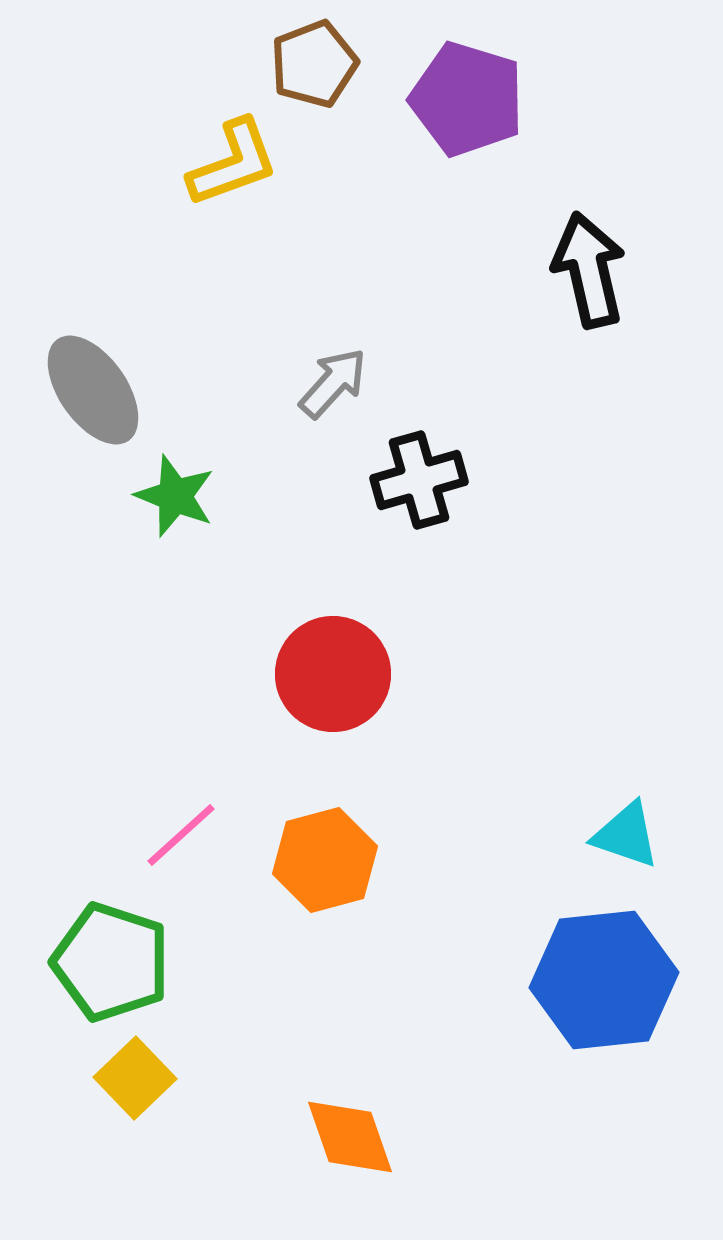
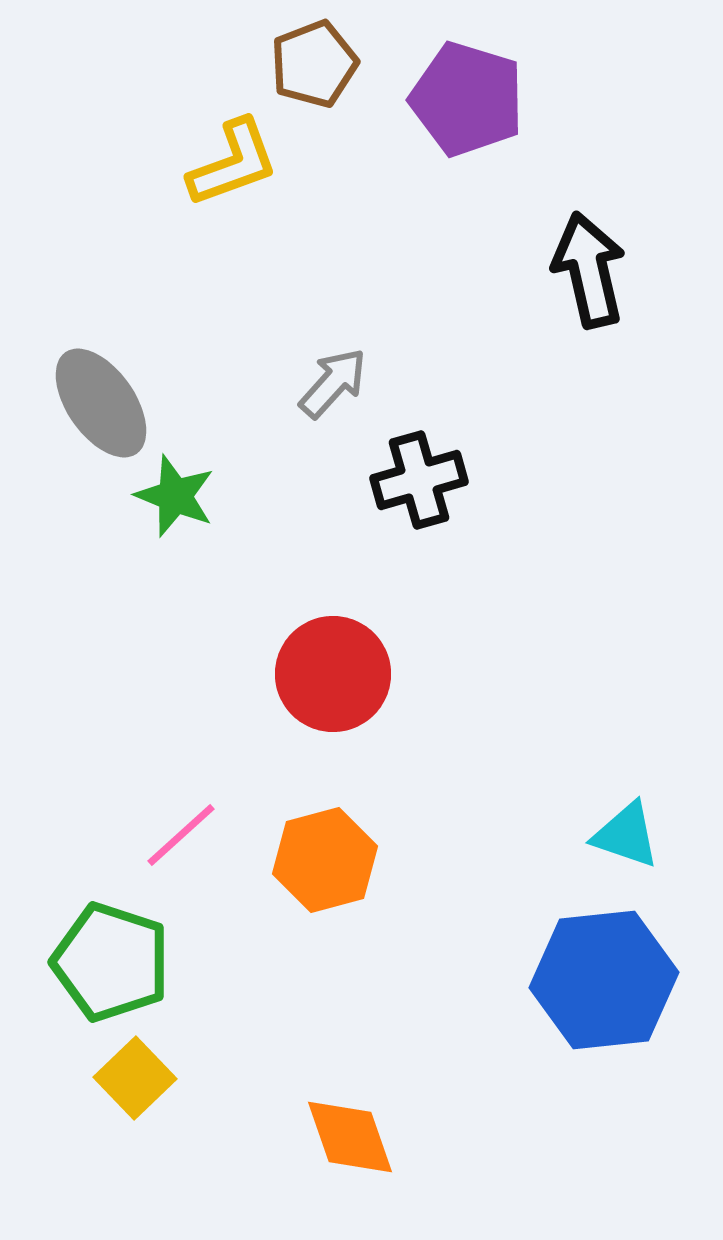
gray ellipse: moved 8 px right, 13 px down
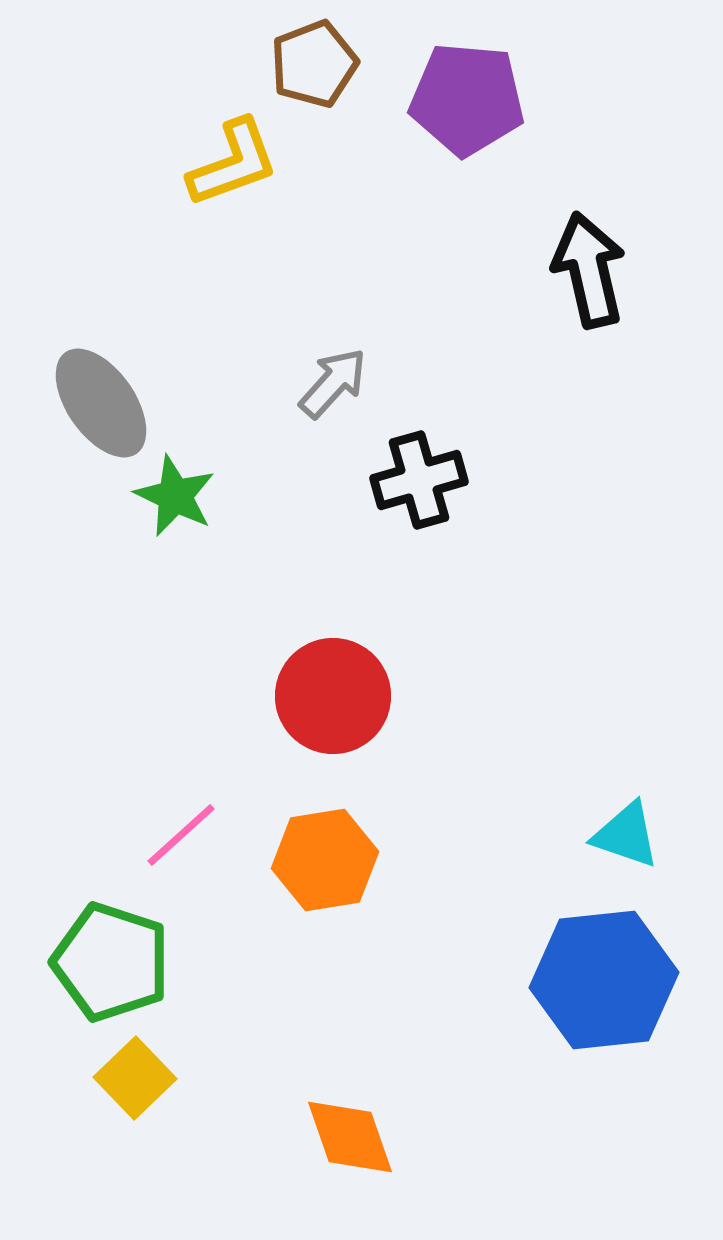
purple pentagon: rotated 12 degrees counterclockwise
green star: rotated 4 degrees clockwise
red circle: moved 22 px down
orange hexagon: rotated 6 degrees clockwise
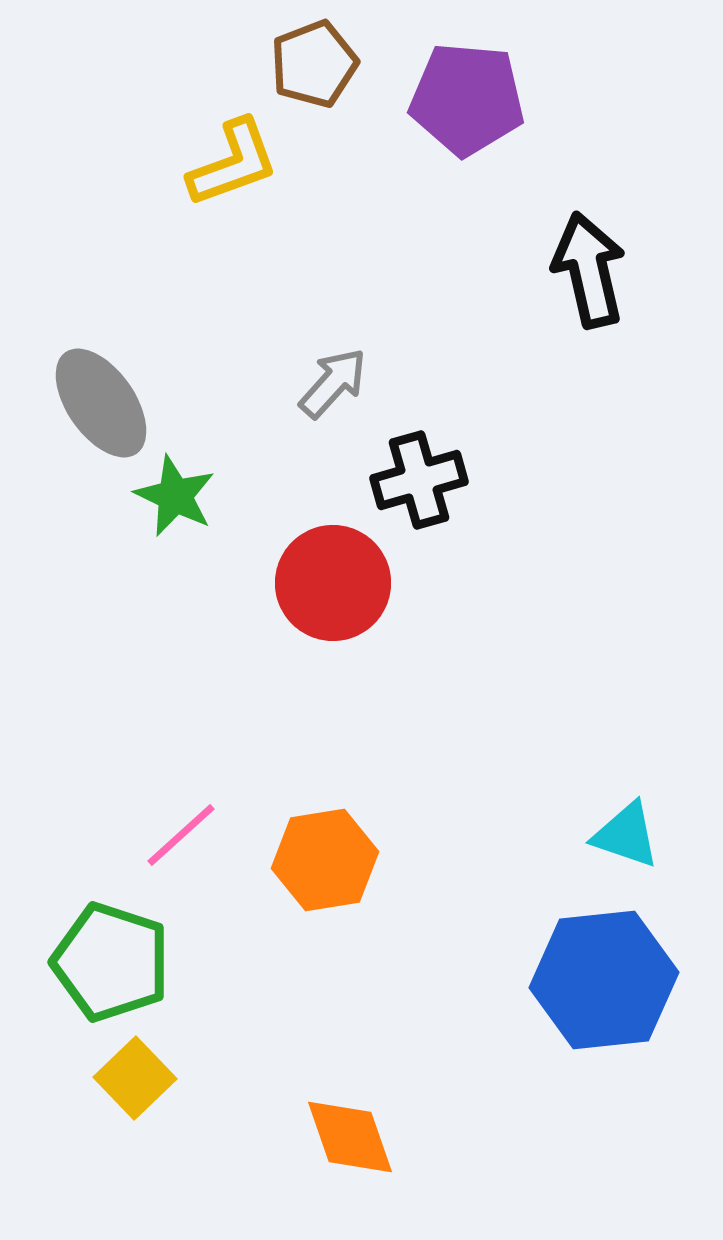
red circle: moved 113 px up
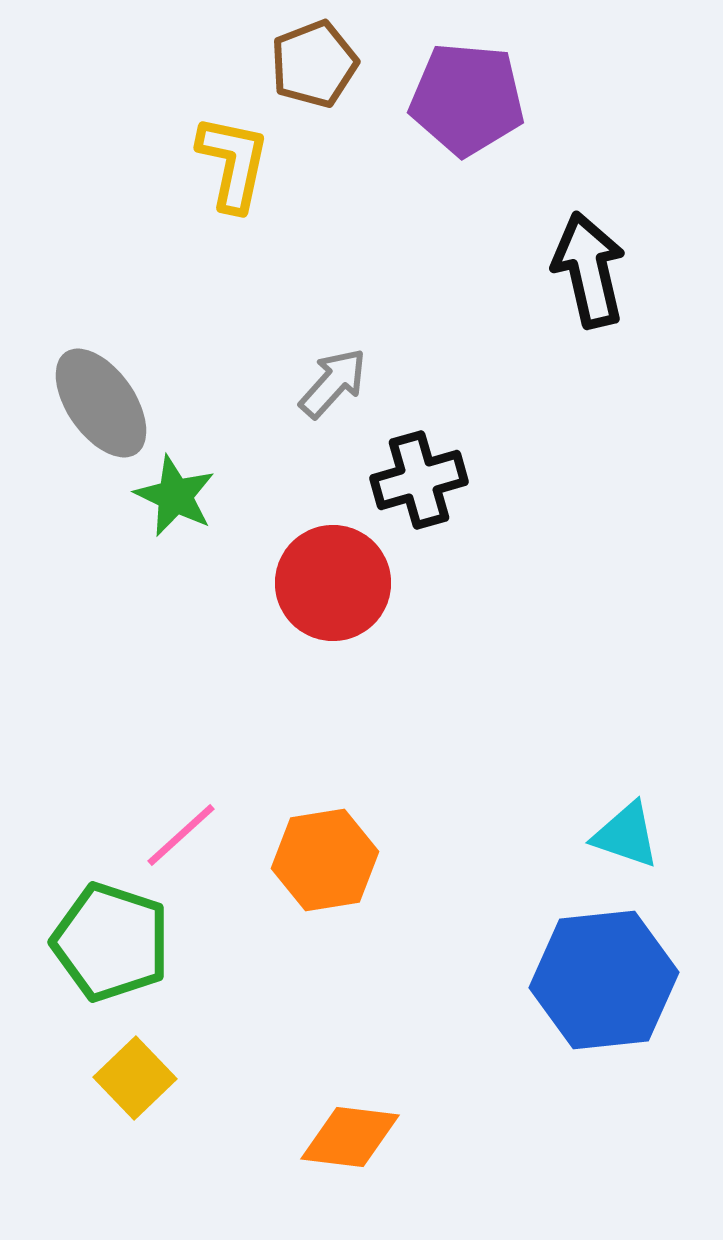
yellow L-shape: rotated 58 degrees counterclockwise
green pentagon: moved 20 px up
orange diamond: rotated 64 degrees counterclockwise
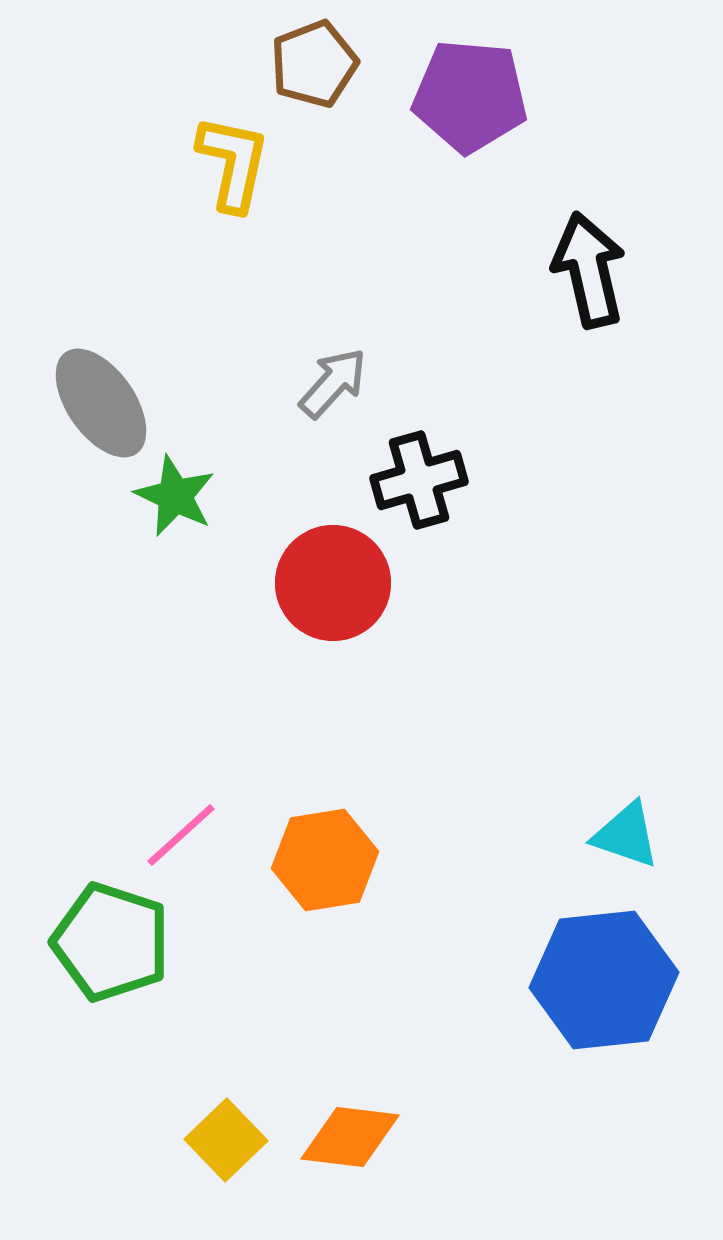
purple pentagon: moved 3 px right, 3 px up
yellow square: moved 91 px right, 62 px down
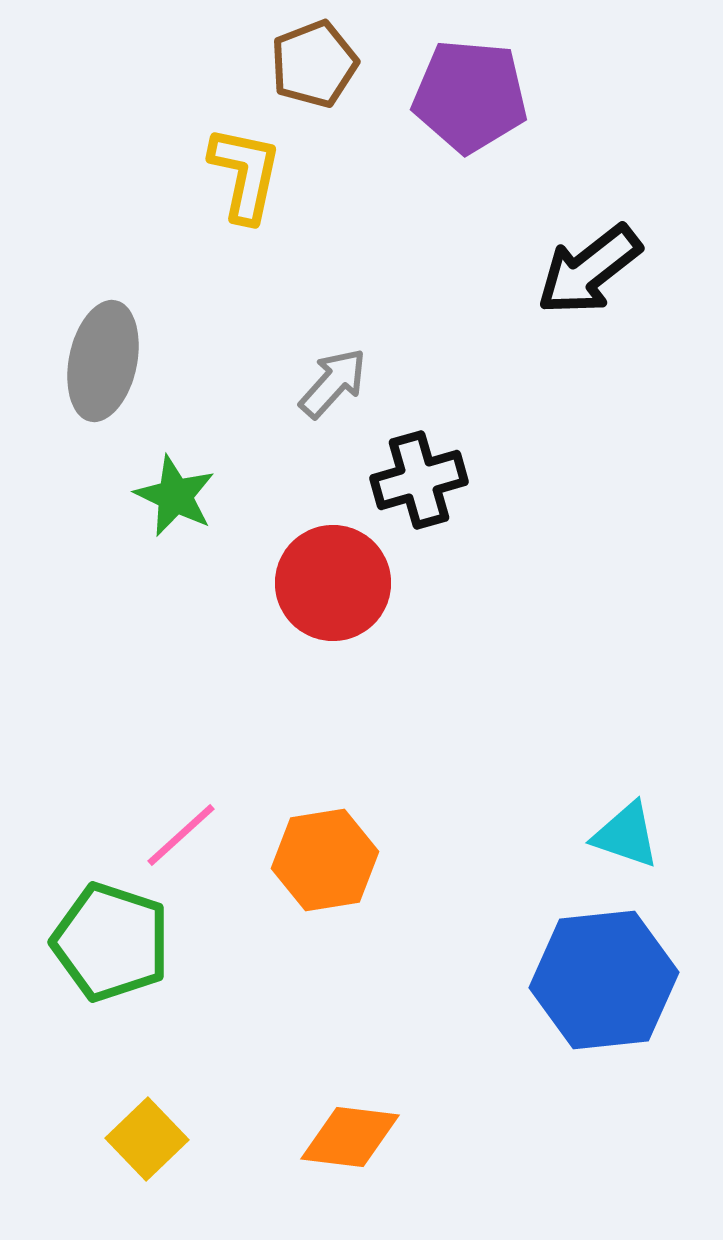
yellow L-shape: moved 12 px right, 11 px down
black arrow: rotated 115 degrees counterclockwise
gray ellipse: moved 2 px right, 42 px up; rotated 47 degrees clockwise
yellow square: moved 79 px left, 1 px up
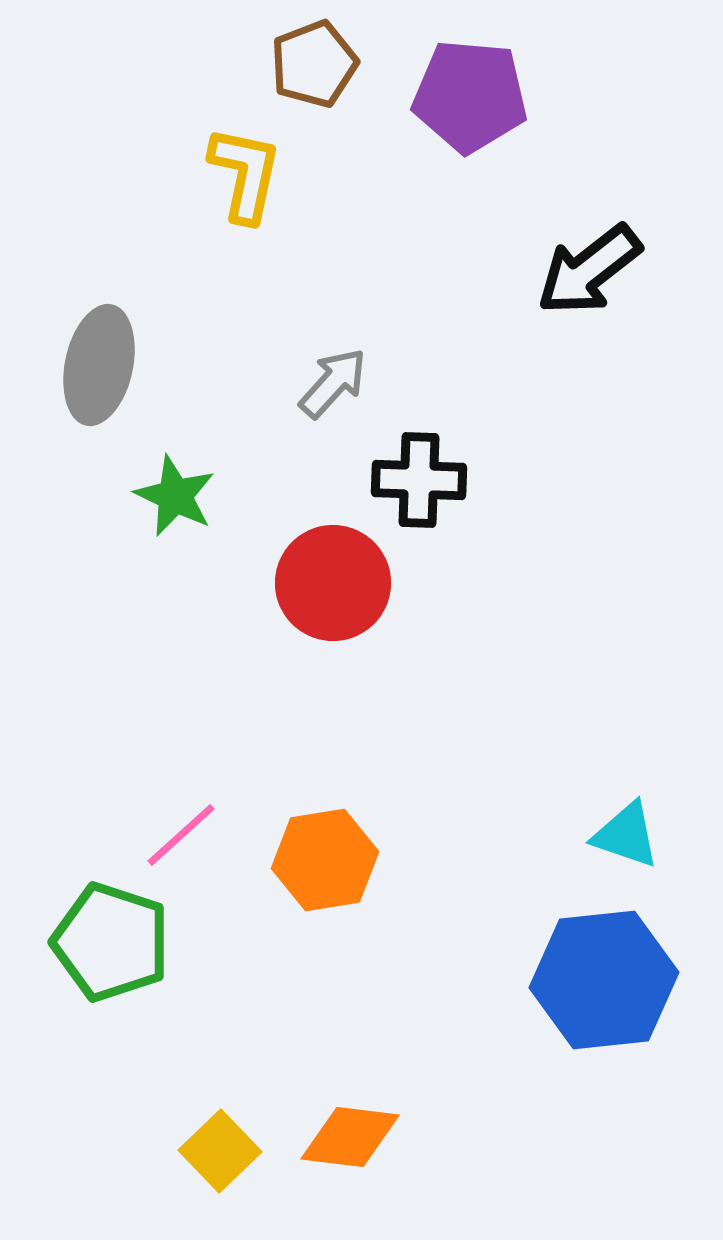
gray ellipse: moved 4 px left, 4 px down
black cross: rotated 18 degrees clockwise
yellow square: moved 73 px right, 12 px down
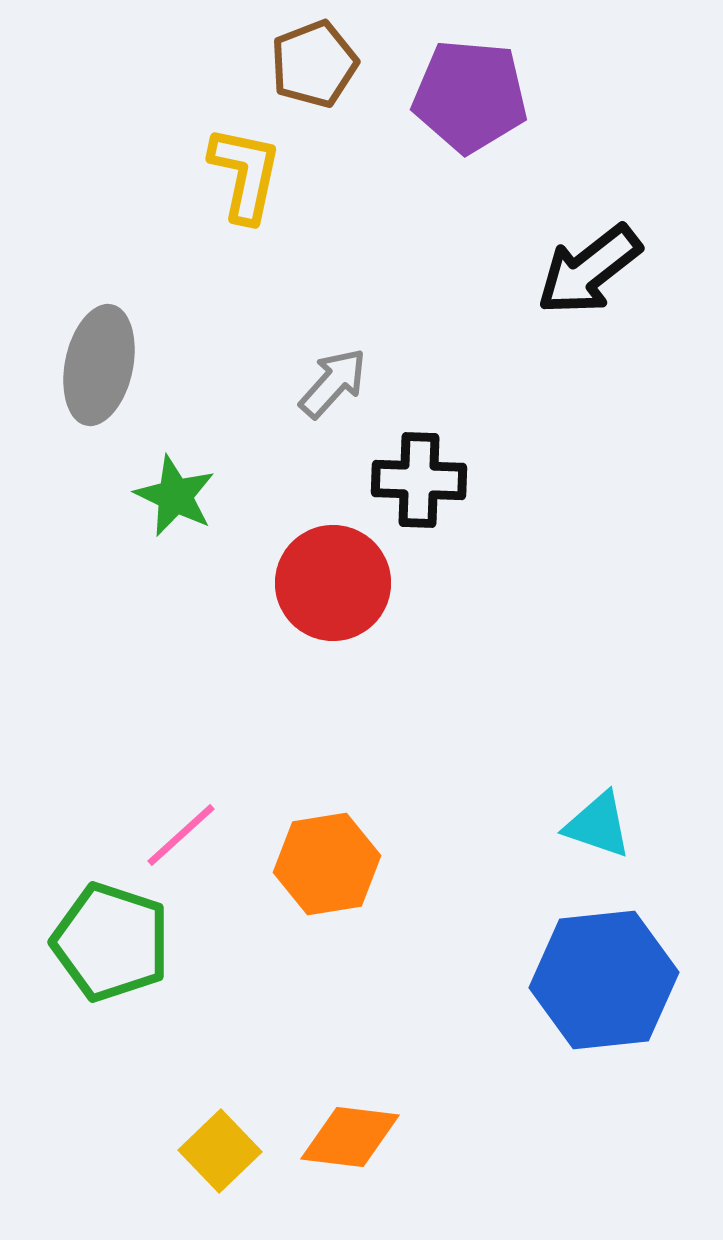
cyan triangle: moved 28 px left, 10 px up
orange hexagon: moved 2 px right, 4 px down
